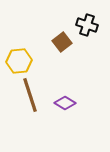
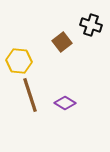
black cross: moved 4 px right
yellow hexagon: rotated 10 degrees clockwise
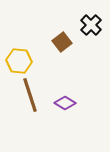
black cross: rotated 25 degrees clockwise
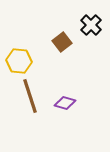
brown line: moved 1 px down
purple diamond: rotated 15 degrees counterclockwise
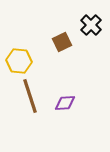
brown square: rotated 12 degrees clockwise
purple diamond: rotated 20 degrees counterclockwise
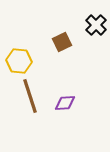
black cross: moved 5 px right
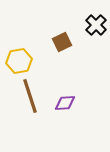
yellow hexagon: rotated 15 degrees counterclockwise
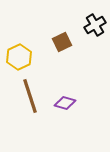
black cross: moved 1 px left; rotated 15 degrees clockwise
yellow hexagon: moved 4 px up; rotated 15 degrees counterclockwise
purple diamond: rotated 20 degrees clockwise
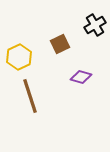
brown square: moved 2 px left, 2 px down
purple diamond: moved 16 px right, 26 px up
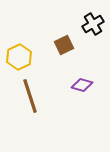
black cross: moved 2 px left, 1 px up
brown square: moved 4 px right, 1 px down
purple diamond: moved 1 px right, 8 px down
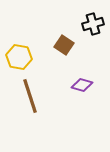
black cross: rotated 15 degrees clockwise
brown square: rotated 30 degrees counterclockwise
yellow hexagon: rotated 25 degrees counterclockwise
